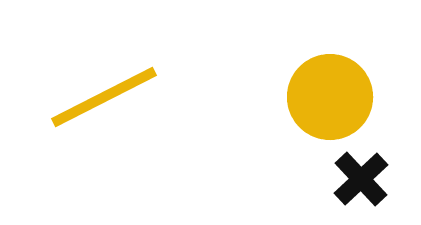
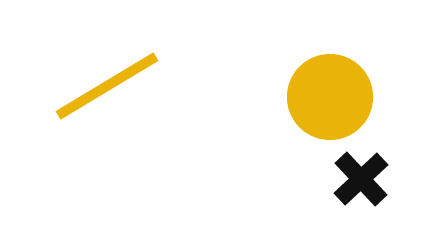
yellow line: moved 3 px right, 11 px up; rotated 4 degrees counterclockwise
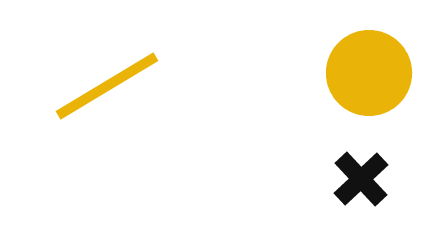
yellow circle: moved 39 px right, 24 px up
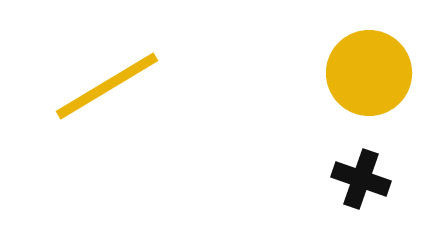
black cross: rotated 28 degrees counterclockwise
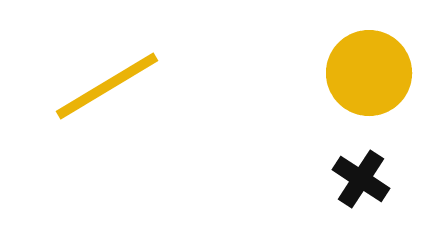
black cross: rotated 14 degrees clockwise
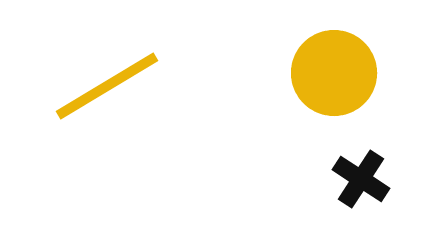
yellow circle: moved 35 px left
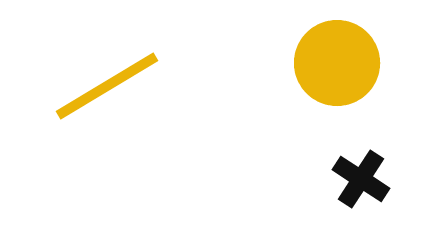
yellow circle: moved 3 px right, 10 px up
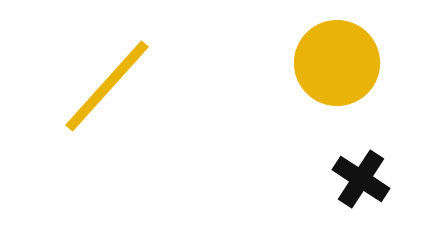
yellow line: rotated 17 degrees counterclockwise
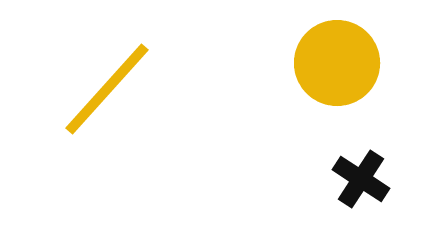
yellow line: moved 3 px down
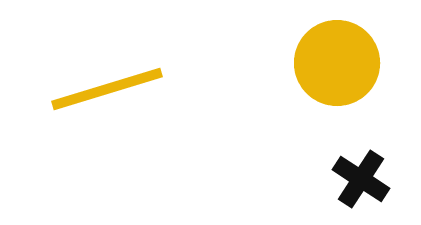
yellow line: rotated 31 degrees clockwise
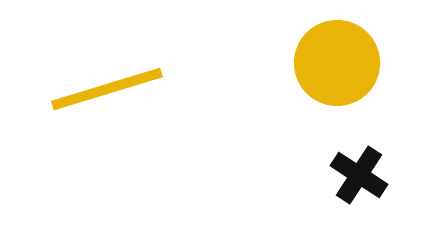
black cross: moved 2 px left, 4 px up
